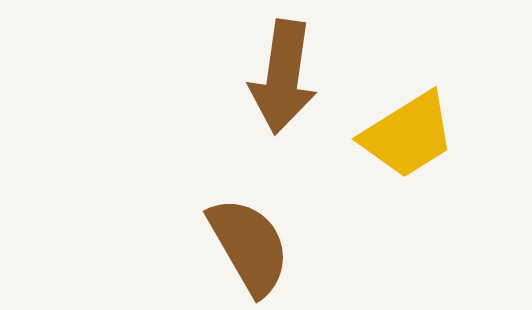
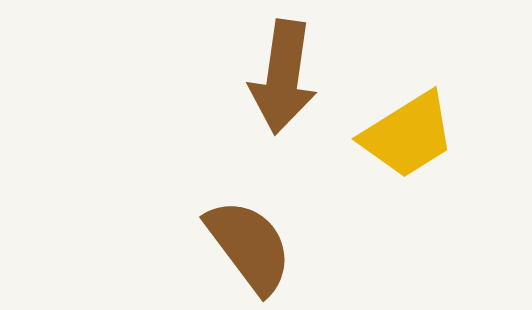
brown semicircle: rotated 7 degrees counterclockwise
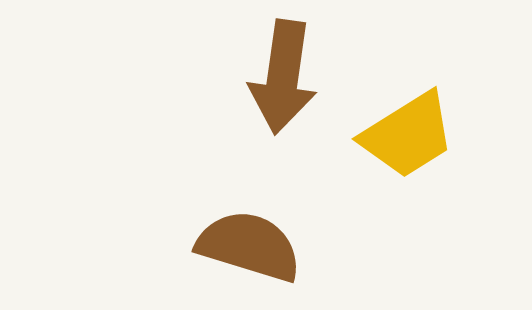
brown semicircle: rotated 36 degrees counterclockwise
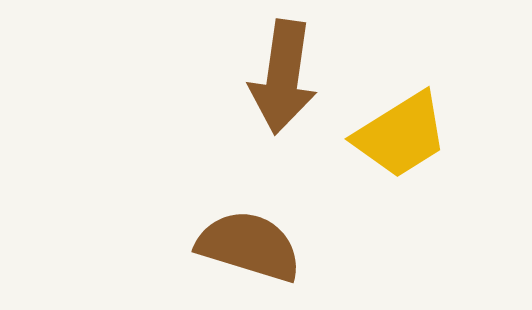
yellow trapezoid: moved 7 px left
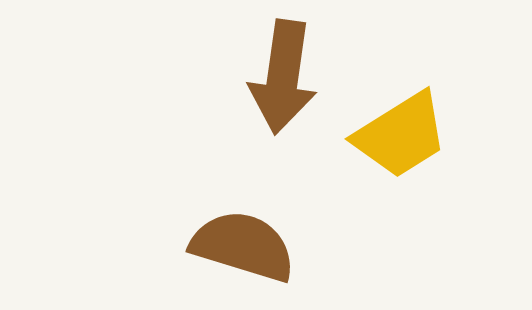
brown semicircle: moved 6 px left
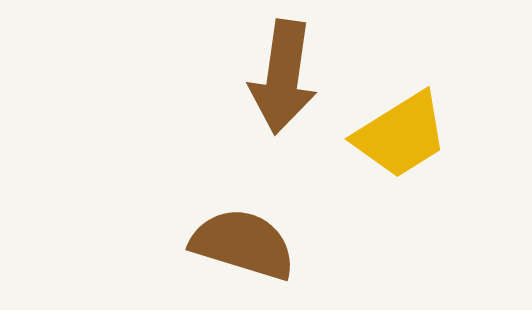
brown semicircle: moved 2 px up
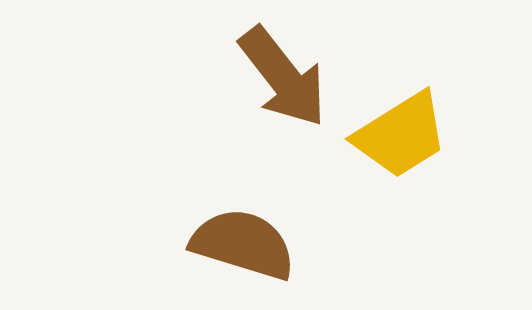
brown arrow: rotated 46 degrees counterclockwise
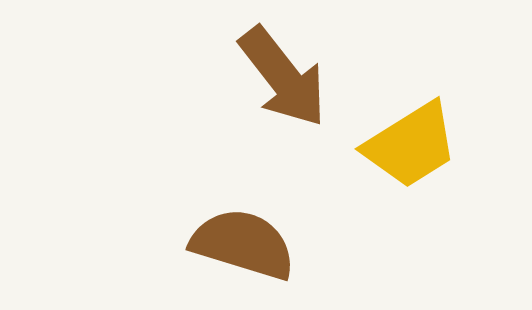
yellow trapezoid: moved 10 px right, 10 px down
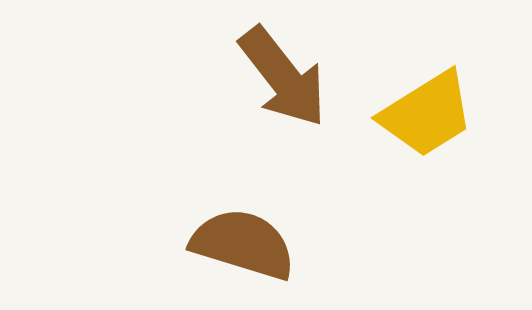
yellow trapezoid: moved 16 px right, 31 px up
